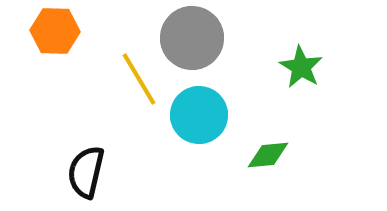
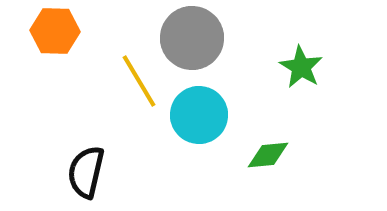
yellow line: moved 2 px down
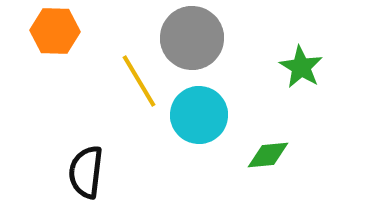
black semicircle: rotated 6 degrees counterclockwise
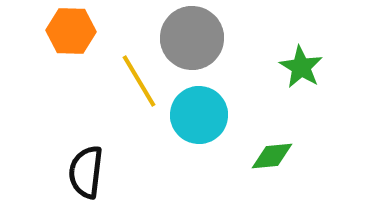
orange hexagon: moved 16 px right
green diamond: moved 4 px right, 1 px down
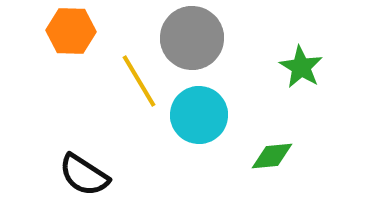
black semicircle: moved 2 px left, 3 px down; rotated 64 degrees counterclockwise
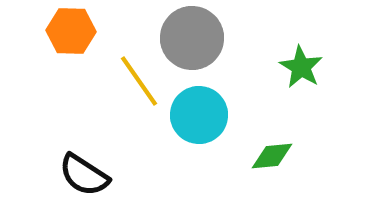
yellow line: rotated 4 degrees counterclockwise
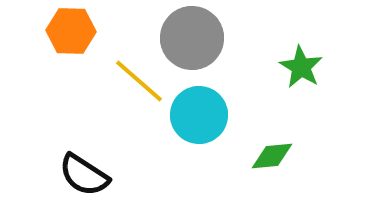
yellow line: rotated 14 degrees counterclockwise
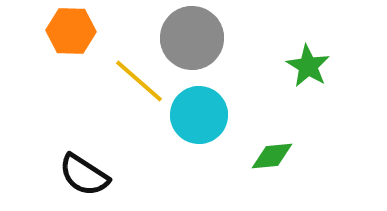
green star: moved 7 px right, 1 px up
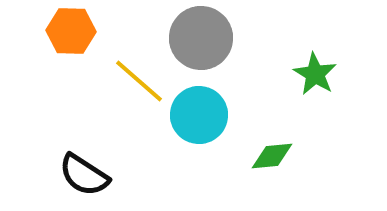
gray circle: moved 9 px right
green star: moved 7 px right, 8 px down
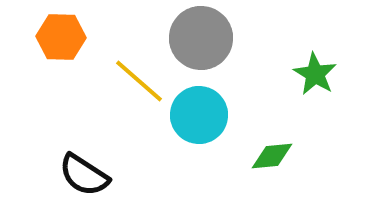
orange hexagon: moved 10 px left, 6 px down
